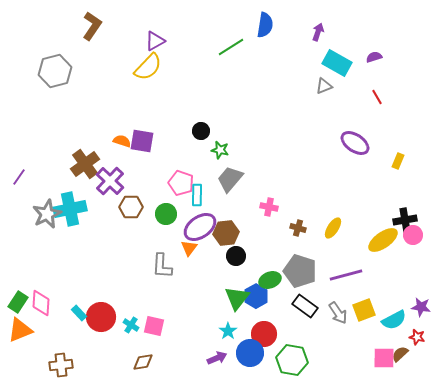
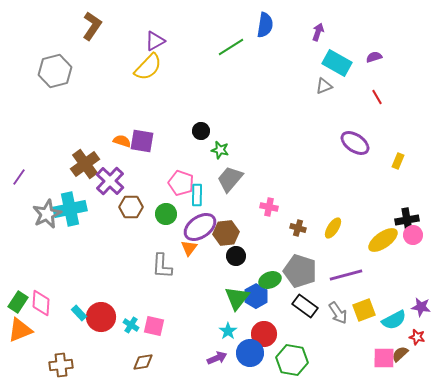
black cross at (405, 220): moved 2 px right
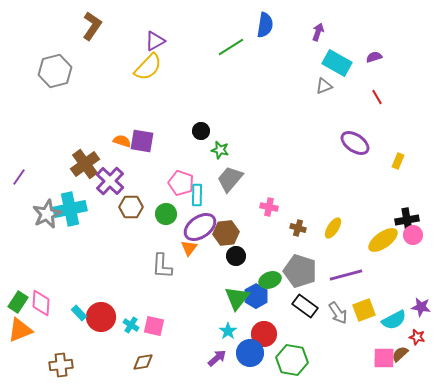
purple arrow at (217, 358): rotated 18 degrees counterclockwise
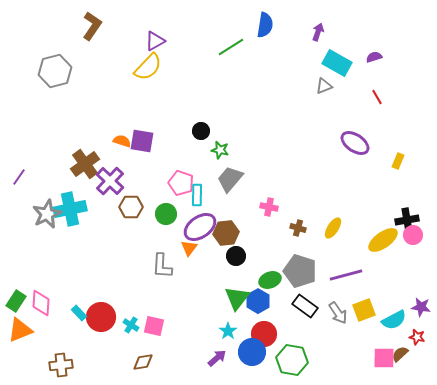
blue hexagon at (256, 296): moved 2 px right, 5 px down
green rectangle at (18, 302): moved 2 px left, 1 px up
blue circle at (250, 353): moved 2 px right, 1 px up
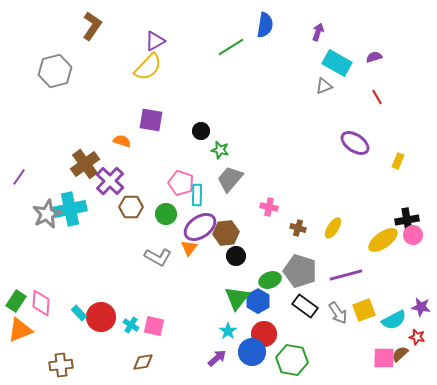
purple square at (142, 141): moved 9 px right, 21 px up
gray L-shape at (162, 266): moved 4 px left, 9 px up; rotated 64 degrees counterclockwise
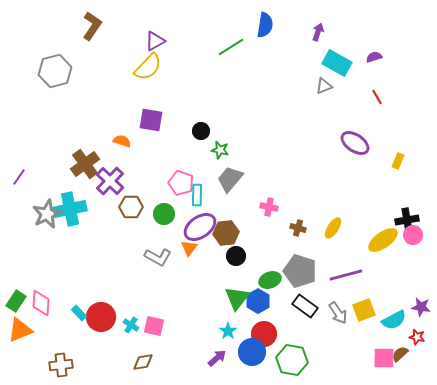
green circle at (166, 214): moved 2 px left
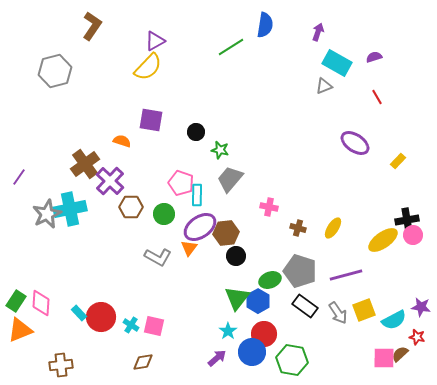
black circle at (201, 131): moved 5 px left, 1 px down
yellow rectangle at (398, 161): rotated 21 degrees clockwise
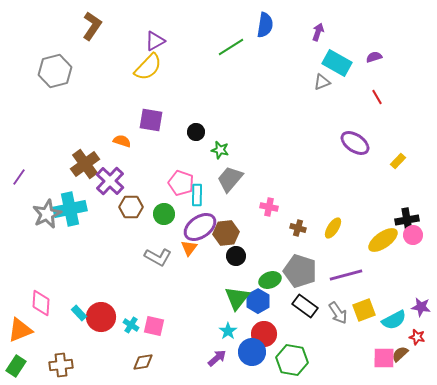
gray triangle at (324, 86): moved 2 px left, 4 px up
green rectangle at (16, 301): moved 65 px down
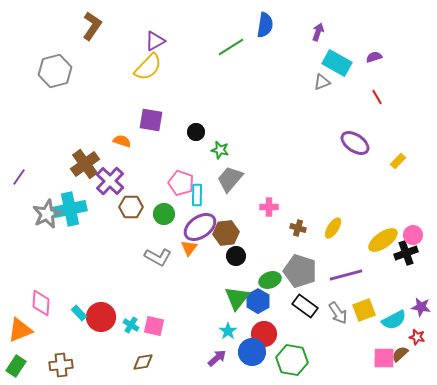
pink cross at (269, 207): rotated 12 degrees counterclockwise
black cross at (407, 220): moved 1 px left, 33 px down; rotated 10 degrees counterclockwise
